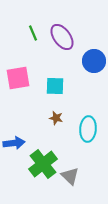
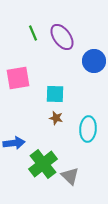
cyan square: moved 8 px down
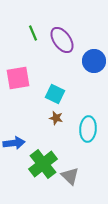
purple ellipse: moved 3 px down
cyan square: rotated 24 degrees clockwise
